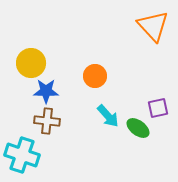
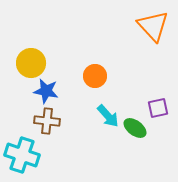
blue star: rotated 10 degrees clockwise
green ellipse: moved 3 px left
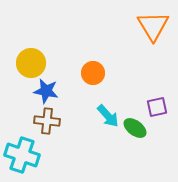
orange triangle: rotated 12 degrees clockwise
orange circle: moved 2 px left, 3 px up
purple square: moved 1 px left, 1 px up
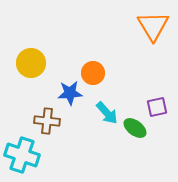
blue star: moved 24 px right, 2 px down; rotated 15 degrees counterclockwise
cyan arrow: moved 1 px left, 3 px up
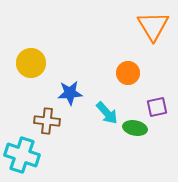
orange circle: moved 35 px right
green ellipse: rotated 25 degrees counterclockwise
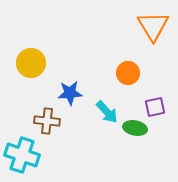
purple square: moved 2 px left
cyan arrow: moved 1 px up
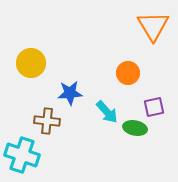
purple square: moved 1 px left
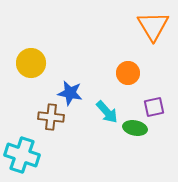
blue star: rotated 15 degrees clockwise
brown cross: moved 4 px right, 4 px up
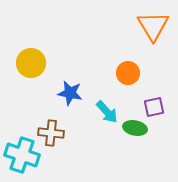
brown cross: moved 16 px down
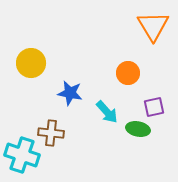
green ellipse: moved 3 px right, 1 px down
